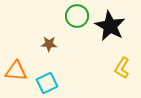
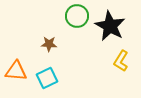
yellow L-shape: moved 1 px left, 7 px up
cyan square: moved 5 px up
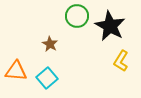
brown star: moved 1 px right; rotated 28 degrees clockwise
cyan square: rotated 15 degrees counterclockwise
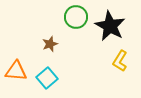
green circle: moved 1 px left, 1 px down
brown star: rotated 21 degrees clockwise
yellow L-shape: moved 1 px left
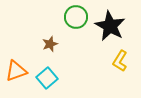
orange triangle: rotated 25 degrees counterclockwise
